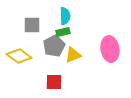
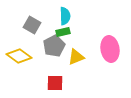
gray square: rotated 30 degrees clockwise
yellow triangle: moved 3 px right, 2 px down
red square: moved 1 px right, 1 px down
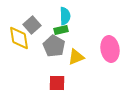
gray square: rotated 18 degrees clockwise
green rectangle: moved 2 px left, 2 px up
gray pentagon: rotated 15 degrees counterclockwise
yellow diamond: moved 18 px up; rotated 45 degrees clockwise
red square: moved 2 px right
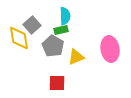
gray pentagon: moved 1 px left
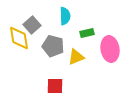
green rectangle: moved 26 px right, 3 px down
gray pentagon: rotated 15 degrees counterclockwise
red square: moved 2 px left, 3 px down
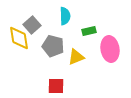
green rectangle: moved 2 px right, 2 px up
red square: moved 1 px right
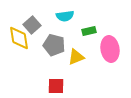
cyan semicircle: rotated 84 degrees clockwise
gray pentagon: moved 1 px right, 1 px up
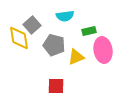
pink ellipse: moved 7 px left, 1 px down
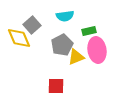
yellow diamond: rotated 15 degrees counterclockwise
gray pentagon: moved 8 px right; rotated 30 degrees clockwise
pink ellipse: moved 6 px left
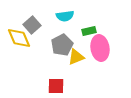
pink ellipse: moved 3 px right, 2 px up
